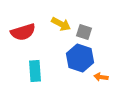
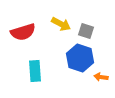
gray square: moved 2 px right, 1 px up
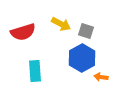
blue hexagon: moved 2 px right; rotated 12 degrees clockwise
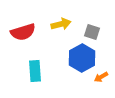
yellow arrow: rotated 42 degrees counterclockwise
gray square: moved 6 px right, 1 px down
orange arrow: rotated 40 degrees counterclockwise
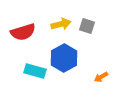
gray square: moved 5 px left, 6 px up
blue hexagon: moved 18 px left
cyan rectangle: rotated 70 degrees counterclockwise
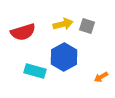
yellow arrow: moved 2 px right
blue hexagon: moved 1 px up
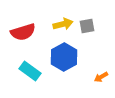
gray square: rotated 28 degrees counterclockwise
cyan rectangle: moved 5 px left; rotated 20 degrees clockwise
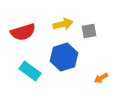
gray square: moved 2 px right, 5 px down
blue hexagon: rotated 12 degrees clockwise
orange arrow: moved 1 px down
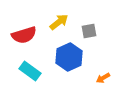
yellow arrow: moved 4 px left, 2 px up; rotated 24 degrees counterclockwise
red semicircle: moved 1 px right, 3 px down
blue hexagon: moved 5 px right; rotated 8 degrees counterclockwise
orange arrow: moved 2 px right
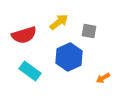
gray square: rotated 21 degrees clockwise
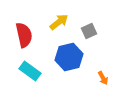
gray square: rotated 35 degrees counterclockwise
red semicircle: rotated 85 degrees counterclockwise
blue hexagon: rotated 12 degrees clockwise
orange arrow: rotated 88 degrees counterclockwise
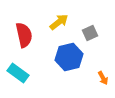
gray square: moved 1 px right, 2 px down
cyan rectangle: moved 12 px left, 2 px down
